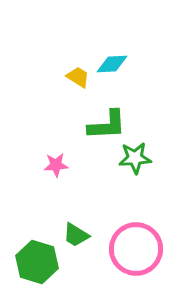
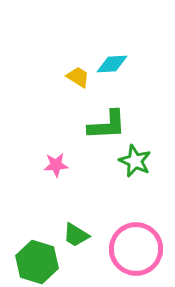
green star: moved 3 px down; rotated 28 degrees clockwise
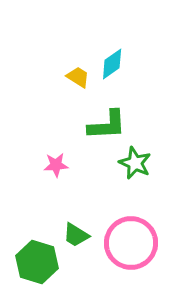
cyan diamond: rotated 32 degrees counterclockwise
green star: moved 2 px down
pink circle: moved 5 px left, 6 px up
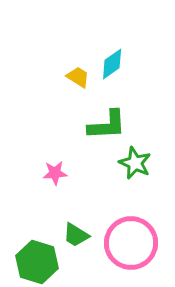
pink star: moved 1 px left, 8 px down
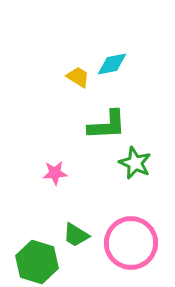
cyan diamond: rotated 24 degrees clockwise
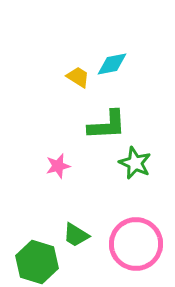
pink star: moved 3 px right, 7 px up; rotated 10 degrees counterclockwise
pink circle: moved 5 px right, 1 px down
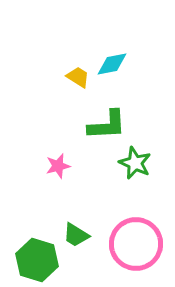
green hexagon: moved 2 px up
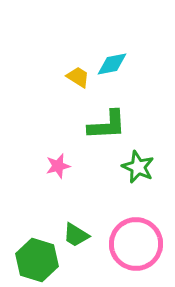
green star: moved 3 px right, 4 px down
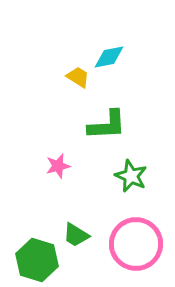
cyan diamond: moved 3 px left, 7 px up
green star: moved 7 px left, 9 px down
